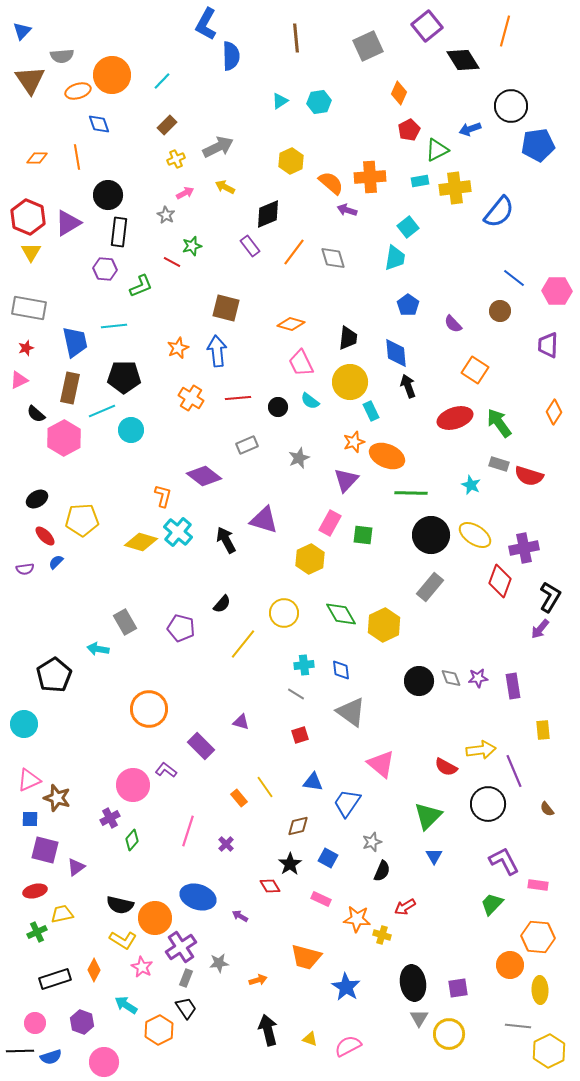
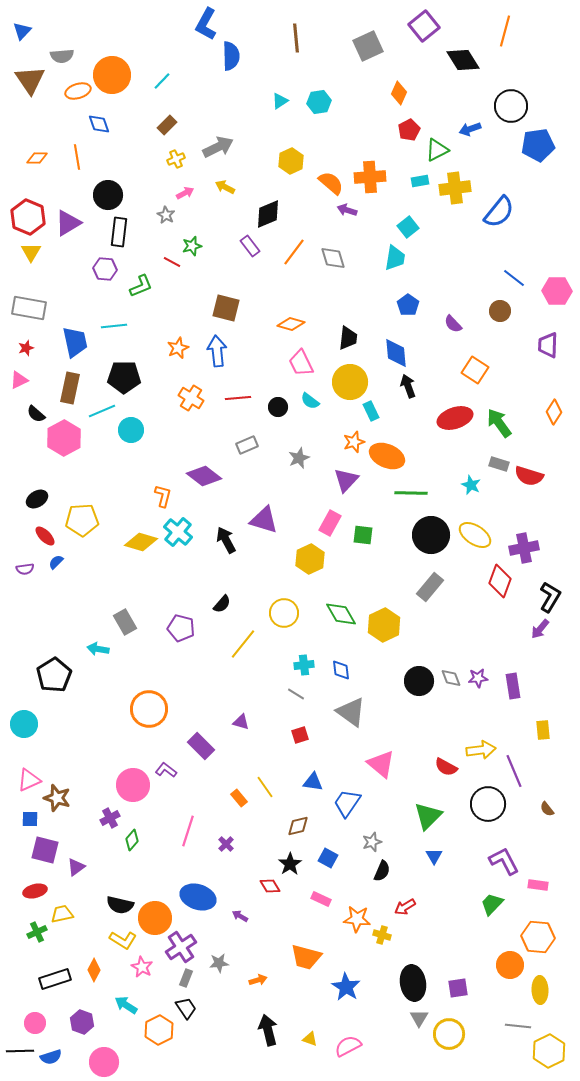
purple square at (427, 26): moved 3 px left
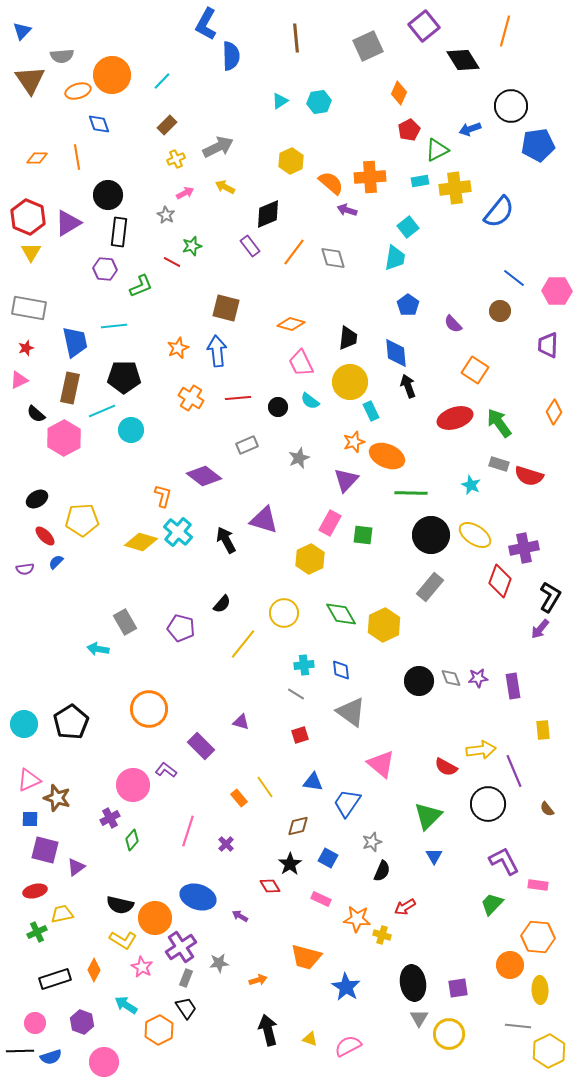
black pentagon at (54, 675): moved 17 px right, 47 px down
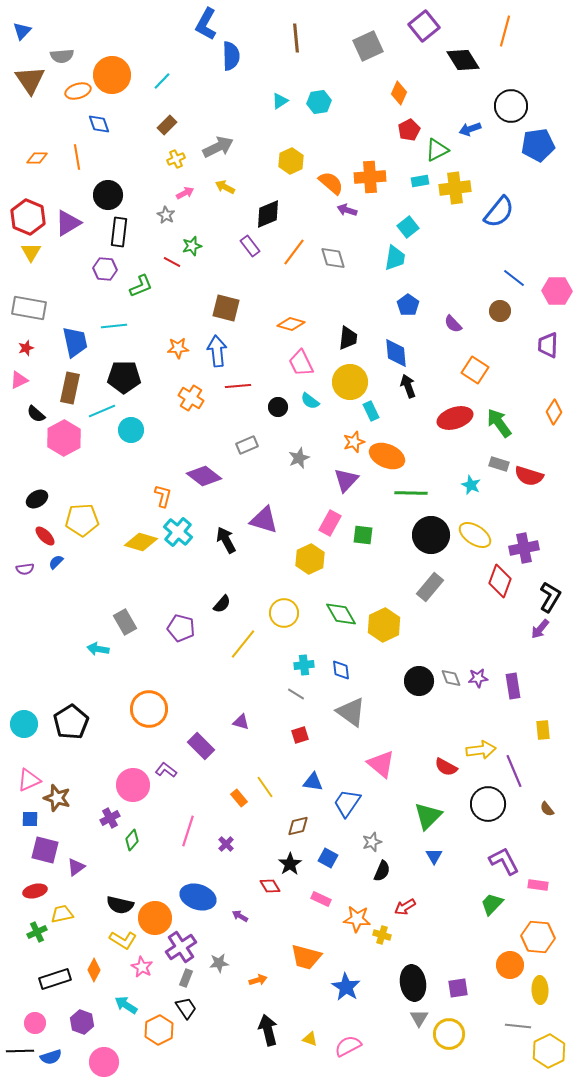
orange star at (178, 348): rotated 20 degrees clockwise
red line at (238, 398): moved 12 px up
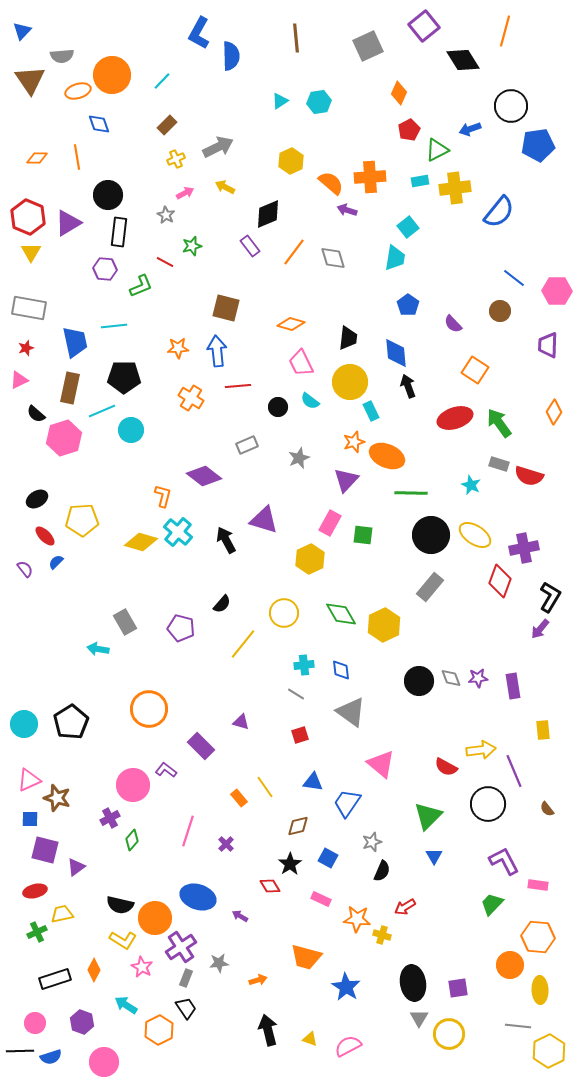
blue L-shape at (206, 24): moved 7 px left, 9 px down
red line at (172, 262): moved 7 px left
pink hexagon at (64, 438): rotated 12 degrees clockwise
purple semicircle at (25, 569): rotated 120 degrees counterclockwise
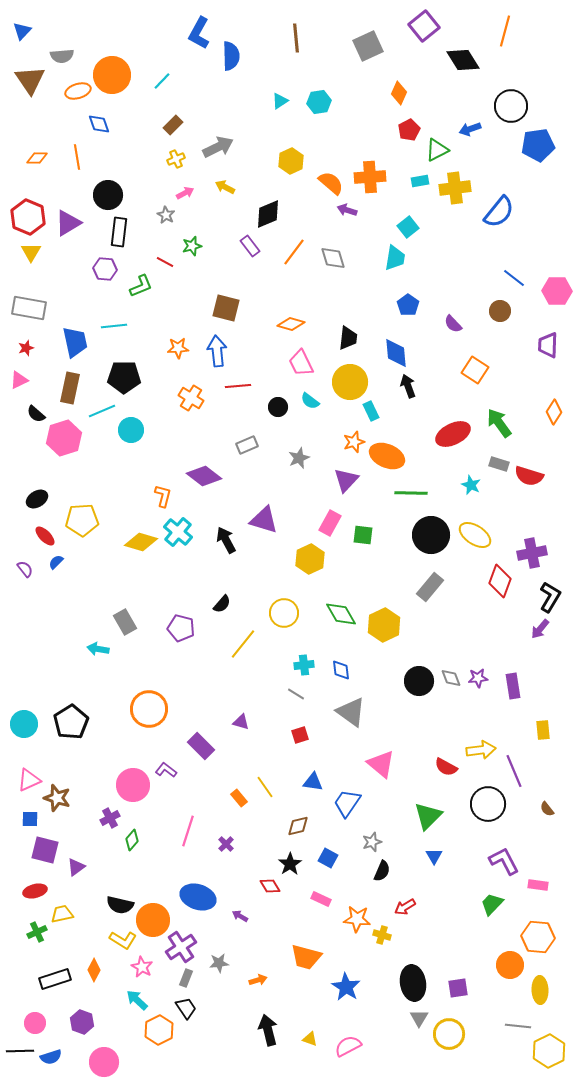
brown rectangle at (167, 125): moved 6 px right
red ellipse at (455, 418): moved 2 px left, 16 px down; rotated 8 degrees counterclockwise
purple cross at (524, 548): moved 8 px right, 5 px down
orange circle at (155, 918): moved 2 px left, 2 px down
cyan arrow at (126, 1005): moved 11 px right, 5 px up; rotated 10 degrees clockwise
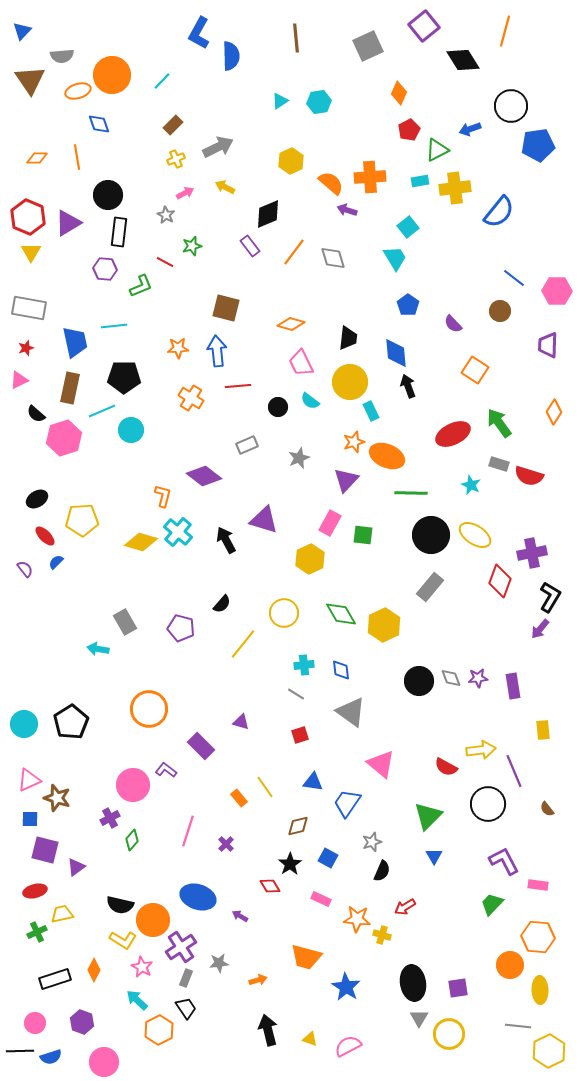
cyan trapezoid at (395, 258): rotated 40 degrees counterclockwise
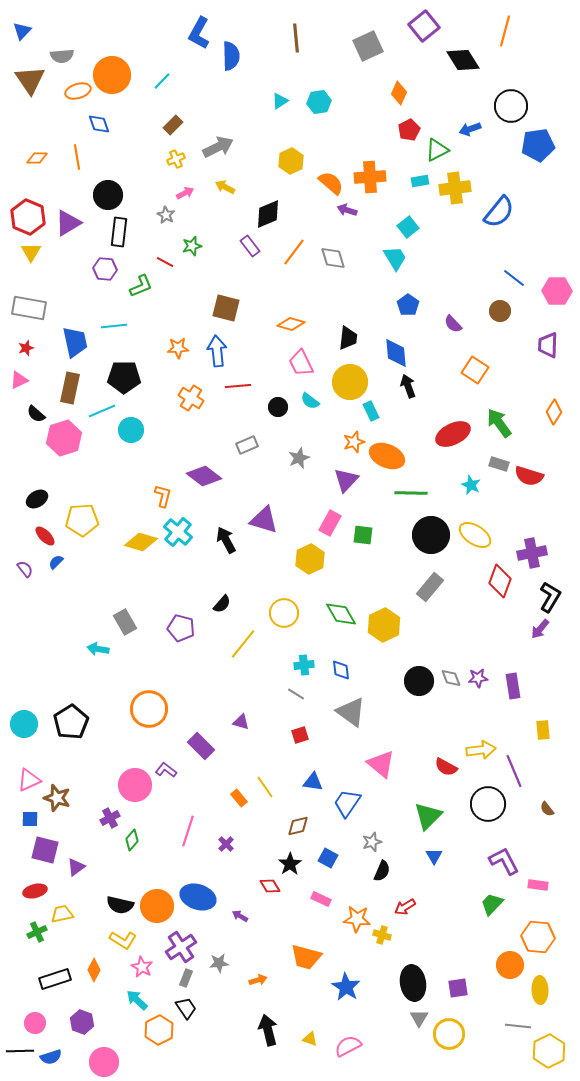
pink circle at (133, 785): moved 2 px right
orange circle at (153, 920): moved 4 px right, 14 px up
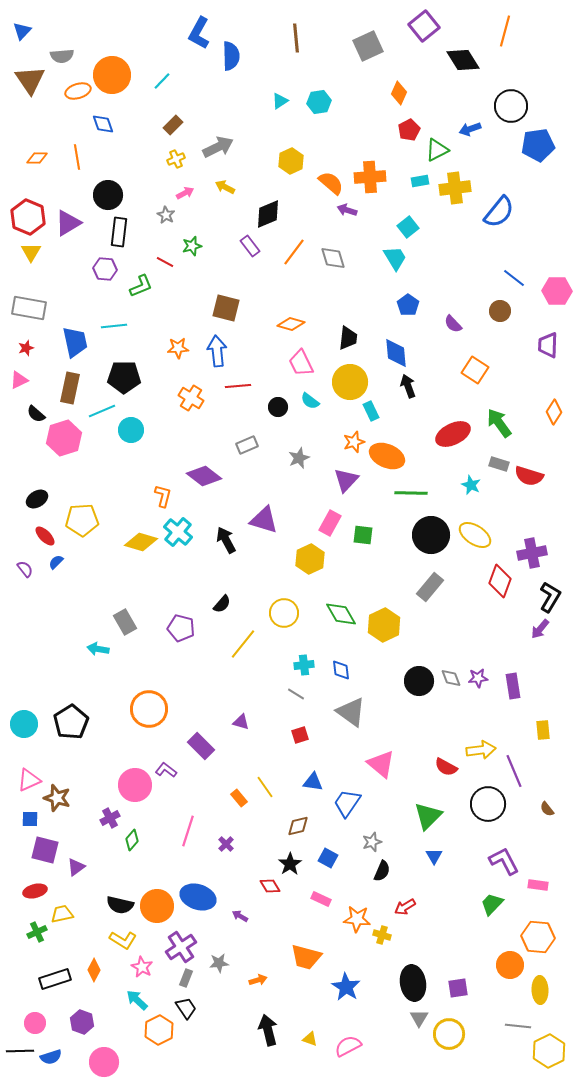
blue diamond at (99, 124): moved 4 px right
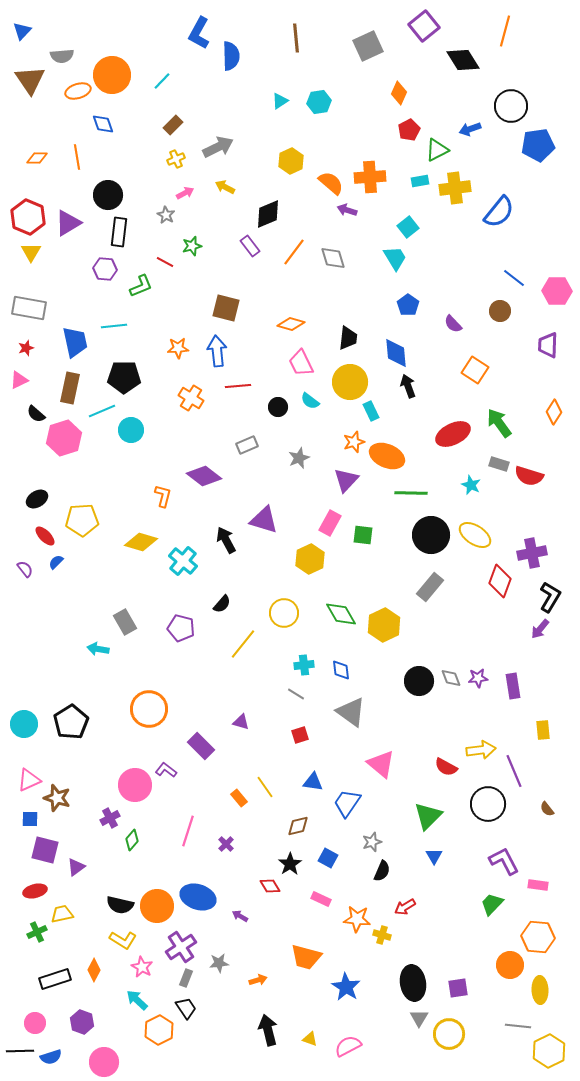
cyan cross at (178, 532): moved 5 px right, 29 px down
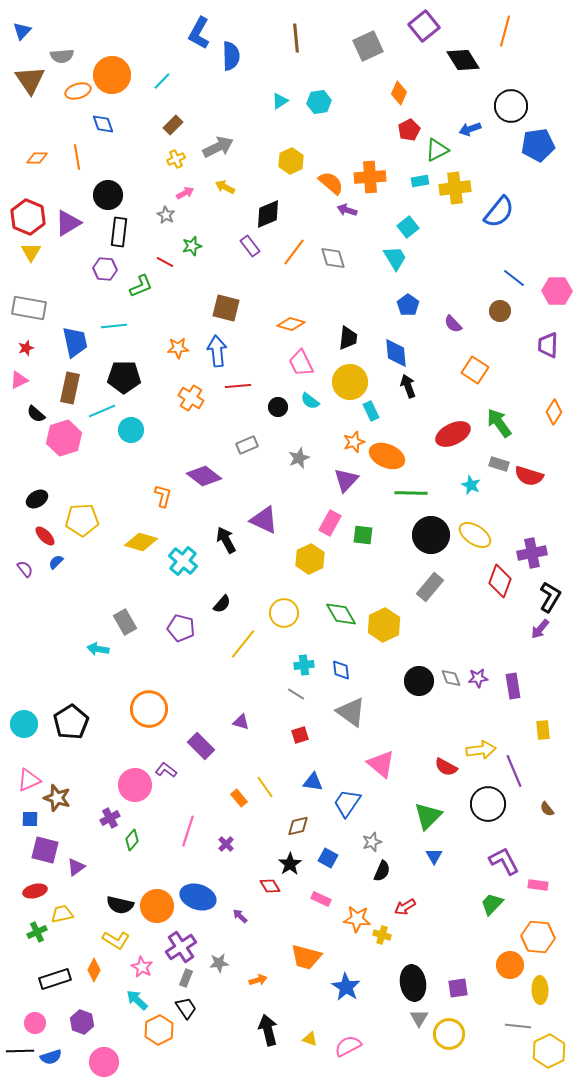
purple triangle at (264, 520): rotated 8 degrees clockwise
purple arrow at (240, 916): rotated 14 degrees clockwise
yellow L-shape at (123, 940): moved 7 px left
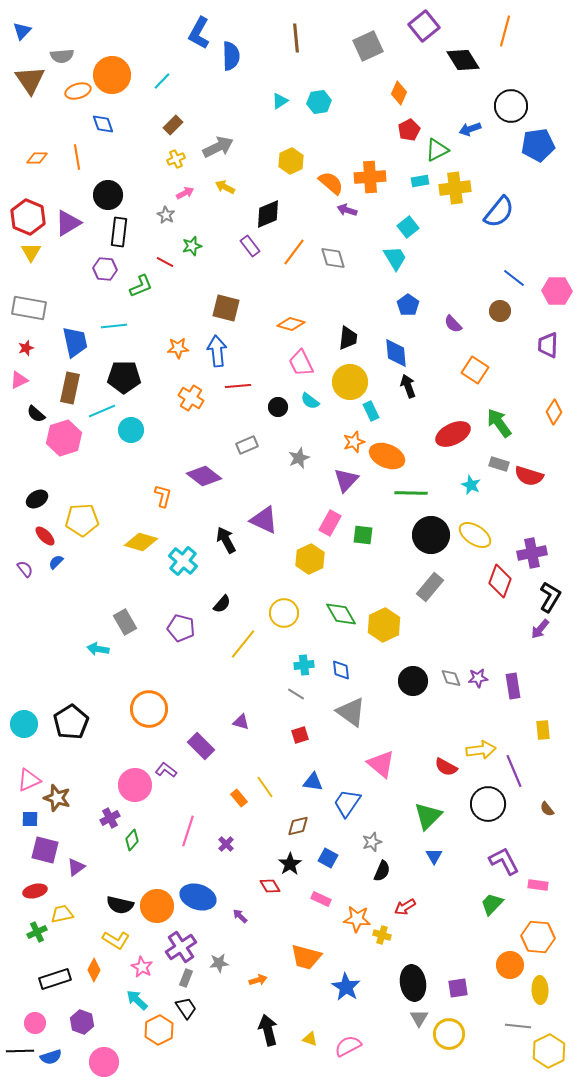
black circle at (419, 681): moved 6 px left
